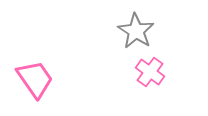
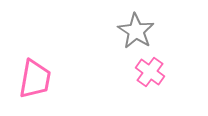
pink trapezoid: rotated 45 degrees clockwise
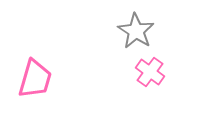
pink trapezoid: rotated 6 degrees clockwise
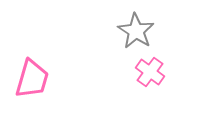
pink trapezoid: moved 3 px left
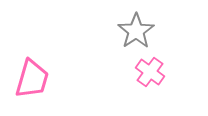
gray star: rotated 6 degrees clockwise
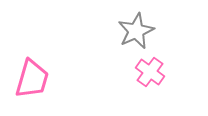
gray star: rotated 9 degrees clockwise
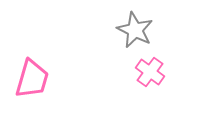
gray star: moved 1 px left, 1 px up; rotated 21 degrees counterclockwise
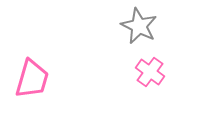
gray star: moved 4 px right, 4 px up
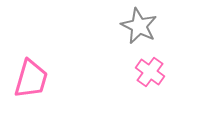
pink trapezoid: moved 1 px left
